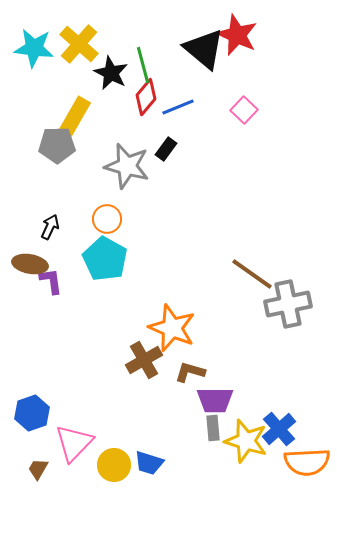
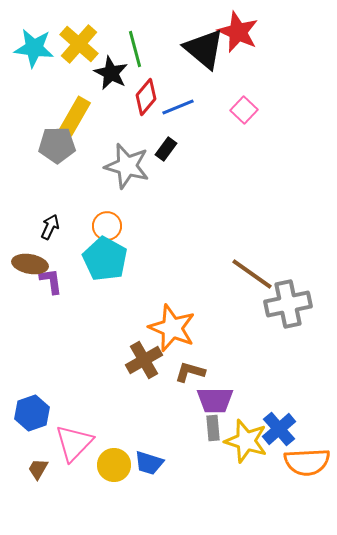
red star: moved 1 px right, 3 px up
green line: moved 8 px left, 16 px up
orange circle: moved 7 px down
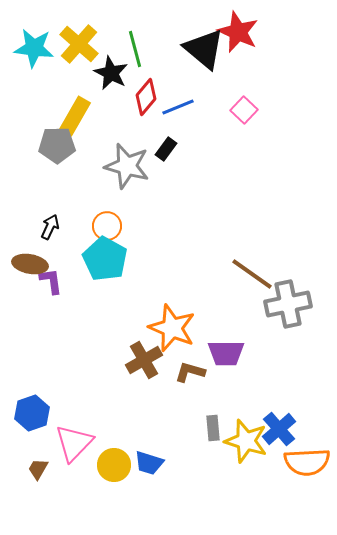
purple trapezoid: moved 11 px right, 47 px up
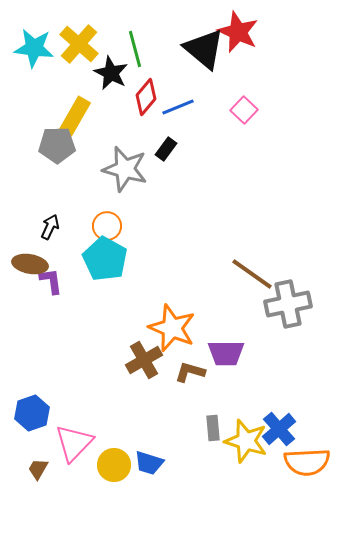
gray star: moved 2 px left, 3 px down
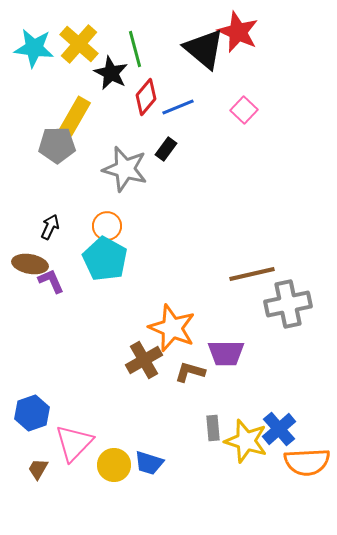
brown line: rotated 48 degrees counterclockwise
purple L-shape: rotated 16 degrees counterclockwise
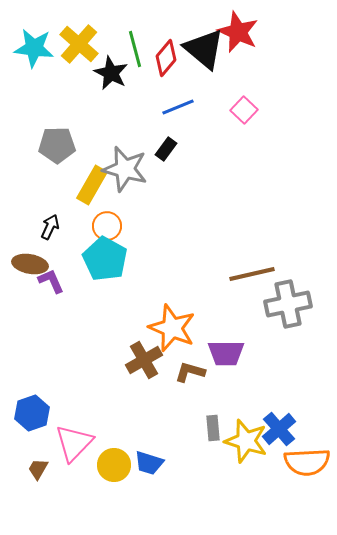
red diamond: moved 20 px right, 39 px up
yellow rectangle: moved 17 px right, 69 px down
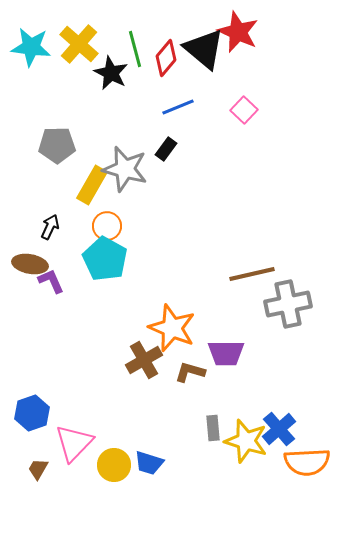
cyan star: moved 3 px left, 1 px up
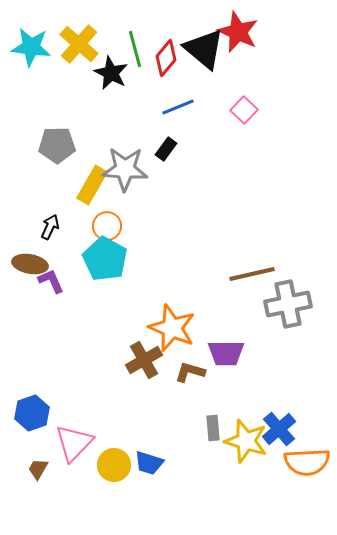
gray star: rotated 12 degrees counterclockwise
